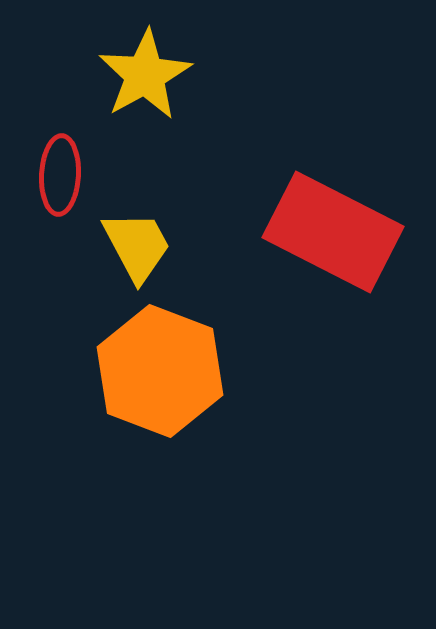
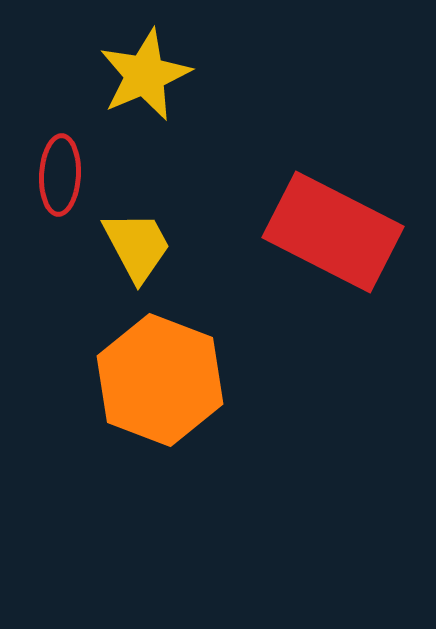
yellow star: rotated 6 degrees clockwise
orange hexagon: moved 9 px down
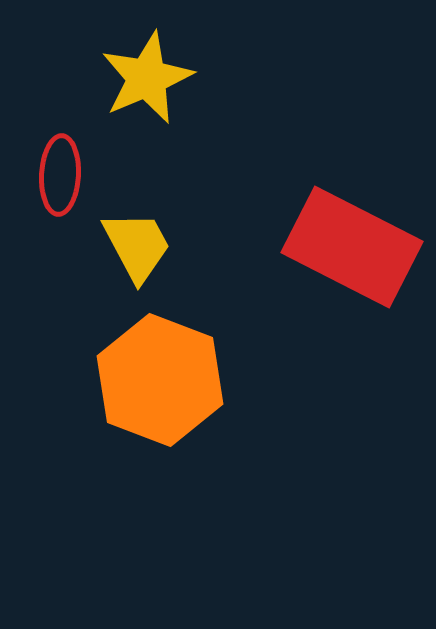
yellow star: moved 2 px right, 3 px down
red rectangle: moved 19 px right, 15 px down
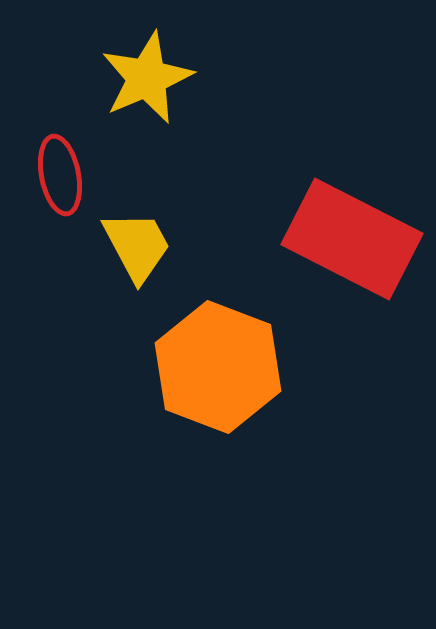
red ellipse: rotated 14 degrees counterclockwise
red rectangle: moved 8 px up
orange hexagon: moved 58 px right, 13 px up
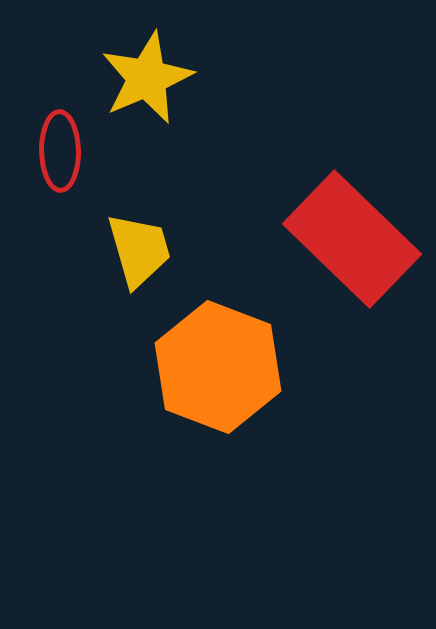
red ellipse: moved 24 px up; rotated 10 degrees clockwise
red rectangle: rotated 17 degrees clockwise
yellow trapezoid: moved 2 px right, 4 px down; rotated 12 degrees clockwise
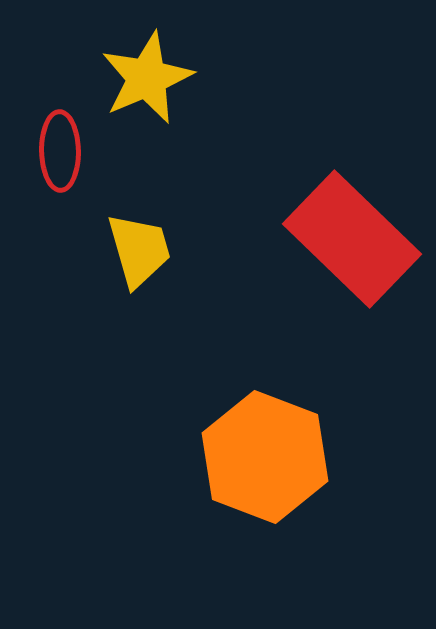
orange hexagon: moved 47 px right, 90 px down
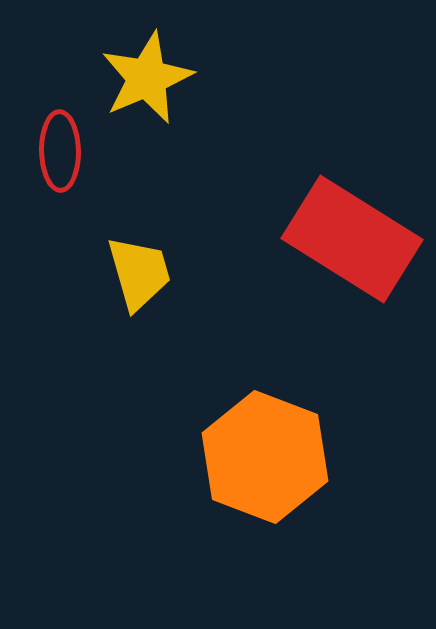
red rectangle: rotated 12 degrees counterclockwise
yellow trapezoid: moved 23 px down
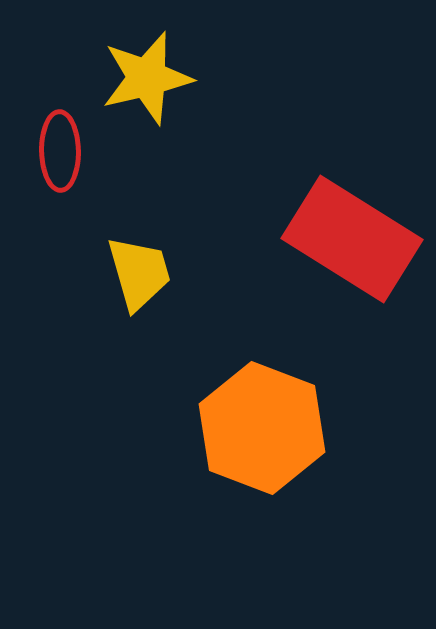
yellow star: rotated 10 degrees clockwise
orange hexagon: moved 3 px left, 29 px up
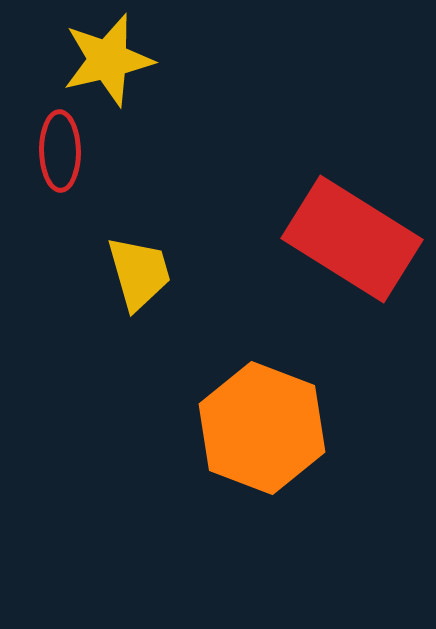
yellow star: moved 39 px left, 18 px up
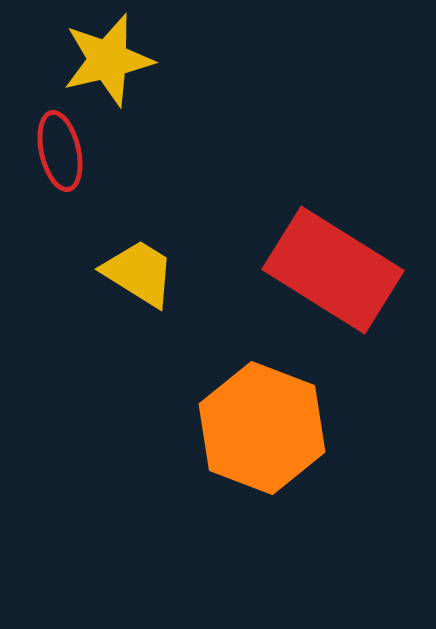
red ellipse: rotated 12 degrees counterclockwise
red rectangle: moved 19 px left, 31 px down
yellow trapezoid: rotated 42 degrees counterclockwise
